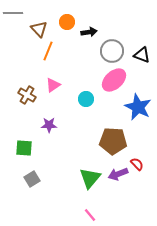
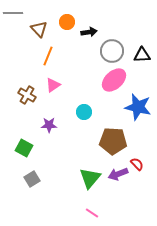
orange line: moved 5 px down
black triangle: rotated 24 degrees counterclockwise
cyan circle: moved 2 px left, 13 px down
blue star: rotated 12 degrees counterclockwise
green square: rotated 24 degrees clockwise
pink line: moved 2 px right, 2 px up; rotated 16 degrees counterclockwise
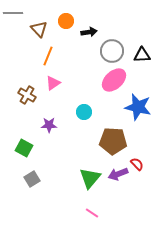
orange circle: moved 1 px left, 1 px up
pink triangle: moved 2 px up
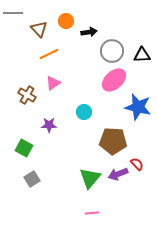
orange line: moved 1 px right, 2 px up; rotated 42 degrees clockwise
pink line: rotated 40 degrees counterclockwise
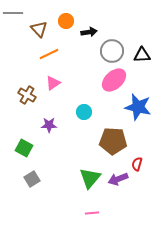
red semicircle: rotated 120 degrees counterclockwise
purple arrow: moved 5 px down
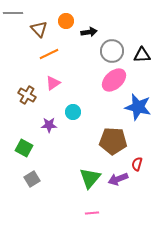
cyan circle: moved 11 px left
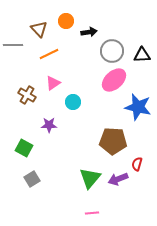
gray line: moved 32 px down
cyan circle: moved 10 px up
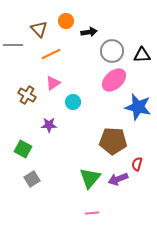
orange line: moved 2 px right
green square: moved 1 px left, 1 px down
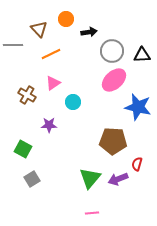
orange circle: moved 2 px up
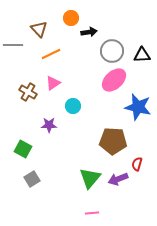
orange circle: moved 5 px right, 1 px up
brown cross: moved 1 px right, 3 px up
cyan circle: moved 4 px down
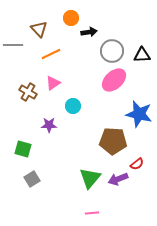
blue star: moved 1 px right, 7 px down
green square: rotated 12 degrees counterclockwise
red semicircle: rotated 144 degrees counterclockwise
